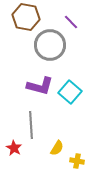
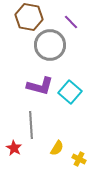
brown hexagon: moved 3 px right
yellow cross: moved 2 px right, 2 px up; rotated 16 degrees clockwise
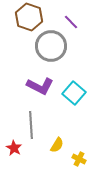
brown hexagon: rotated 8 degrees clockwise
gray circle: moved 1 px right, 1 px down
purple L-shape: rotated 12 degrees clockwise
cyan square: moved 4 px right, 1 px down
yellow semicircle: moved 3 px up
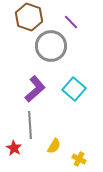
purple L-shape: moved 5 px left, 3 px down; rotated 68 degrees counterclockwise
cyan square: moved 4 px up
gray line: moved 1 px left
yellow semicircle: moved 3 px left, 1 px down
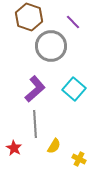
purple line: moved 2 px right
gray line: moved 5 px right, 1 px up
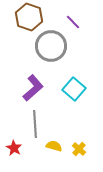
purple L-shape: moved 2 px left, 1 px up
yellow semicircle: rotated 105 degrees counterclockwise
yellow cross: moved 10 px up; rotated 16 degrees clockwise
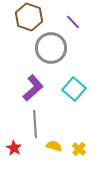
gray circle: moved 2 px down
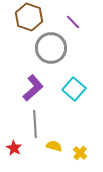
yellow cross: moved 1 px right, 4 px down
